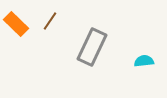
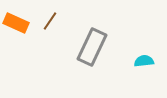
orange rectangle: moved 1 px up; rotated 20 degrees counterclockwise
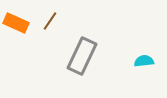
gray rectangle: moved 10 px left, 9 px down
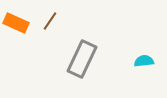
gray rectangle: moved 3 px down
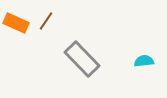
brown line: moved 4 px left
gray rectangle: rotated 69 degrees counterclockwise
